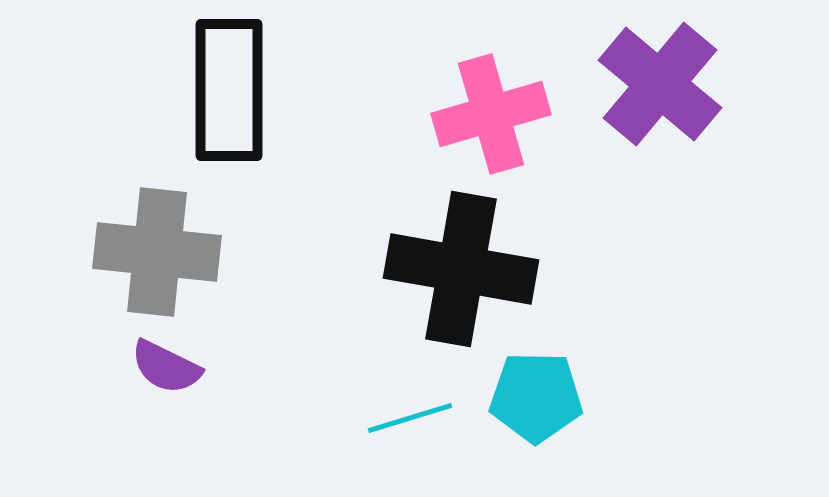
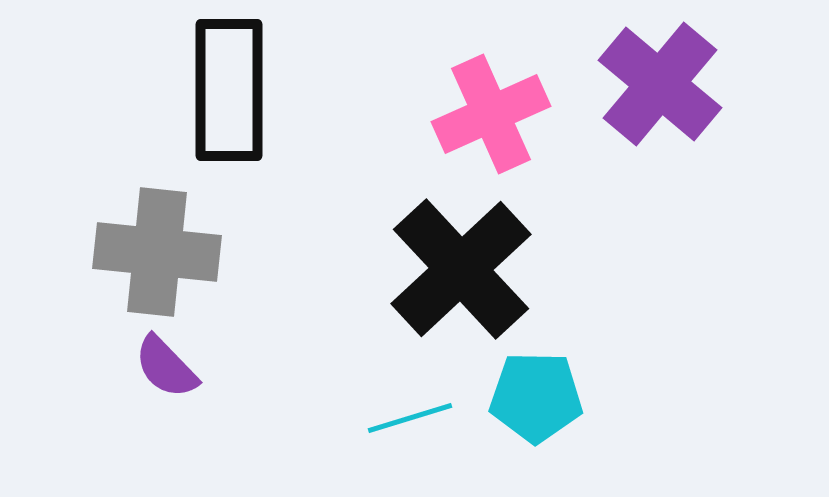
pink cross: rotated 8 degrees counterclockwise
black cross: rotated 37 degrees clockwise
purple semicircle: rotated 20 degrees clockwise
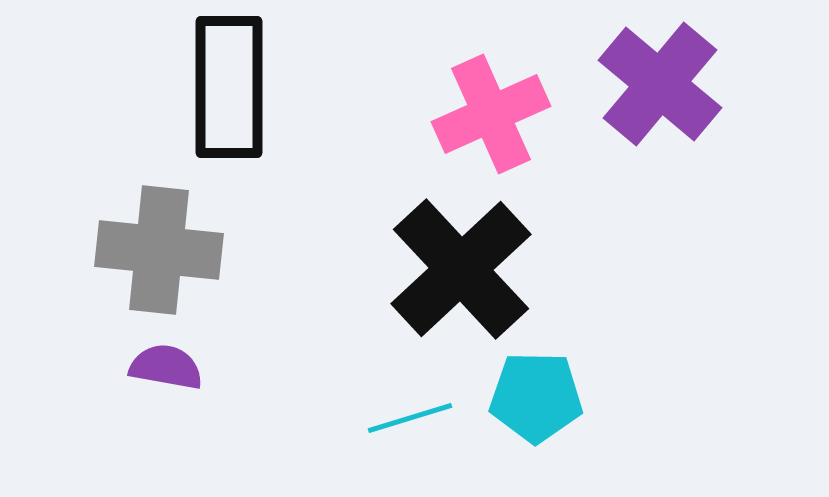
black rectangle: moved 3 px up
gray cross: moved 2 px right, 2 px up
purple semicircle: rotated 144 degrees clockwise
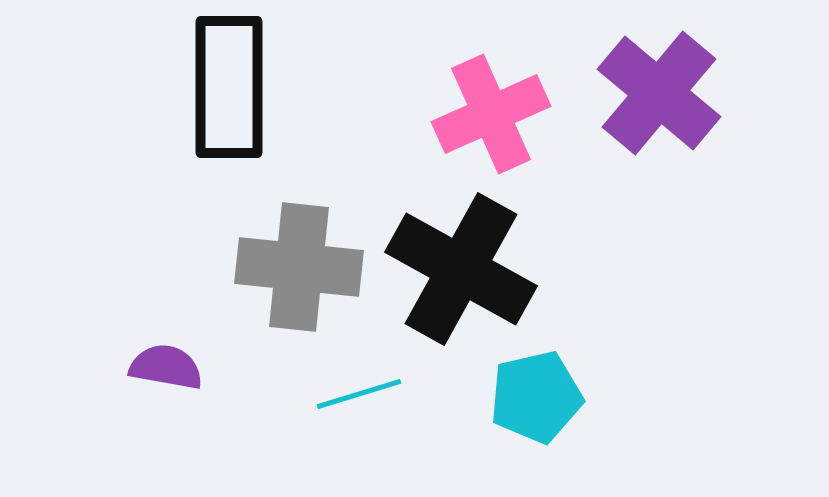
purple cross: moved 1 px left, 9 px down
gray cross: moved 140 px right, 17 px down
black cross: rotated 18 degrees counterclockwise
cyan pentagon: rotated 14 degrees counterclockwise
cyan line: moved 51 px left, 24 px up
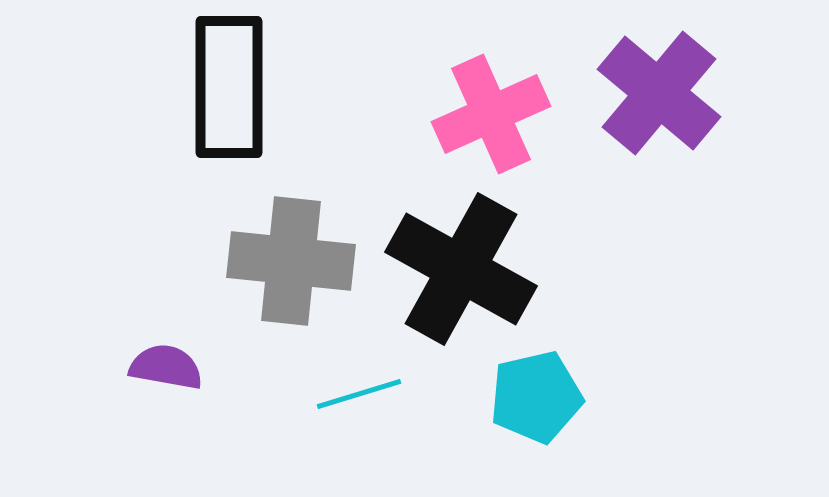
gray cross: moved 8 px left, 6 px up
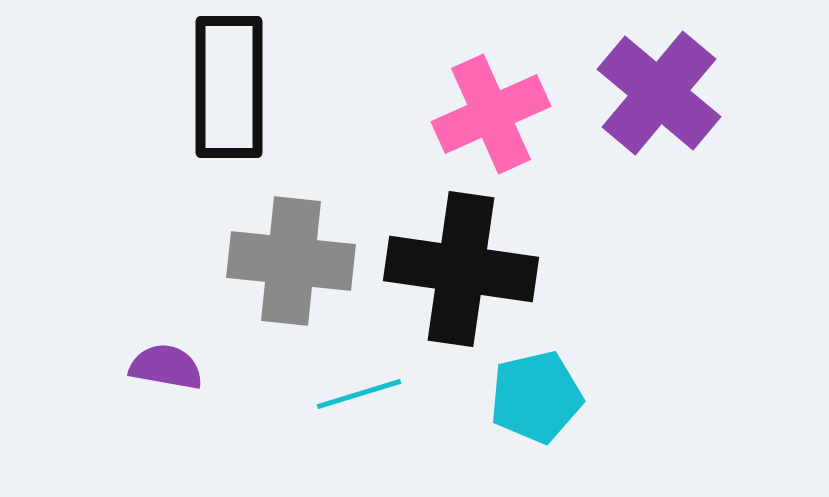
black cross: rotated 21 degrees counterclockwise
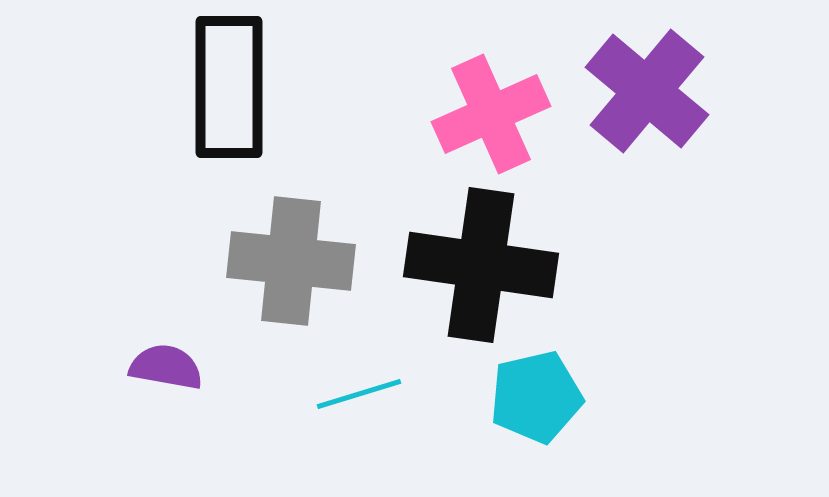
purple cross: moved 12 px left, 2 px up
black cross: moved 20 px right, 4 px up
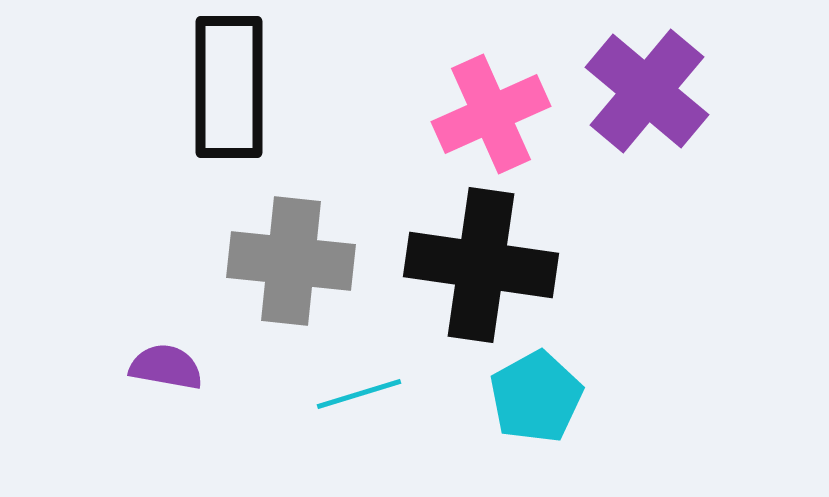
cyan pentagon: rotated 16 degrees counterclockwise
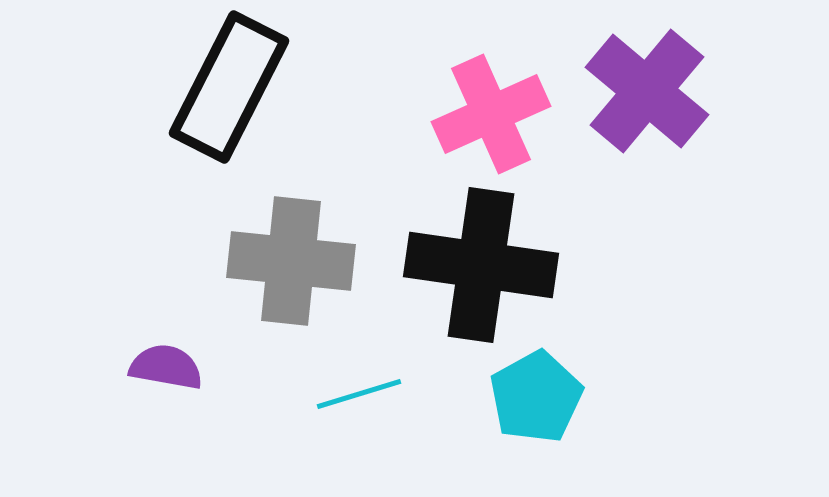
black rectangle: rotated 27 degrees clockwise
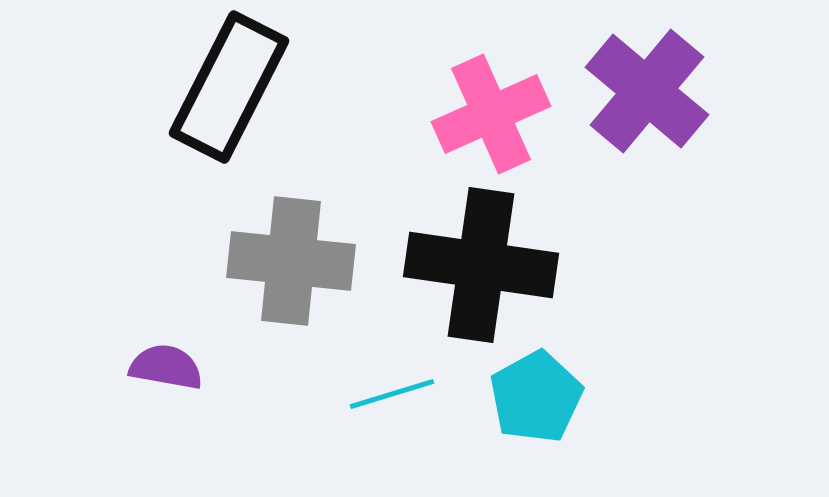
cyan line: moved 33 px right
